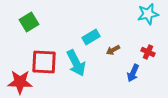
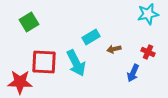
brown arrow: moved 1 px right, 1 px up; rotated 16 degrees clockwise
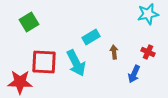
brown arrow: moved 3 px down; rotated 96 degrees clockwise
blue arrow: moved 1 px right, 1 px down
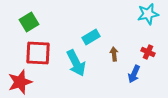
brown arrow: moved 2 px down
red square: moved 6 px left, 9 px up
red star: rotated 20 degrees counterclockwise
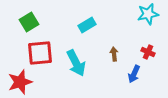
cyan rectangle: moved 4 px left, 12 px up
red square: moved 2 px right; rotated 8 degrees counterclockwise
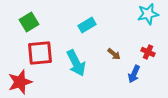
brown arrow: rotated 136 degrees clockwise
